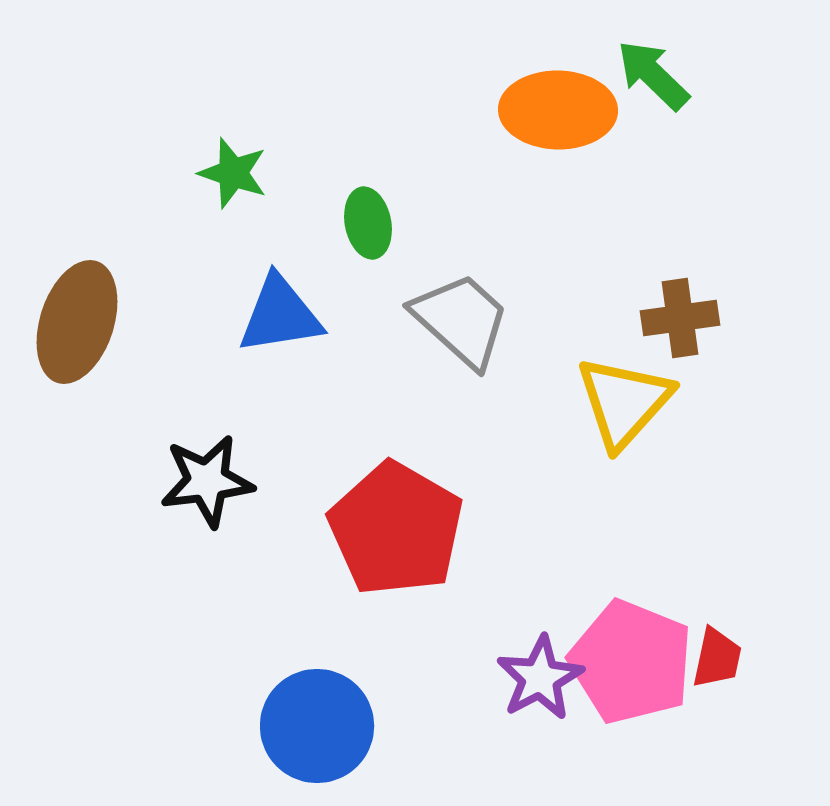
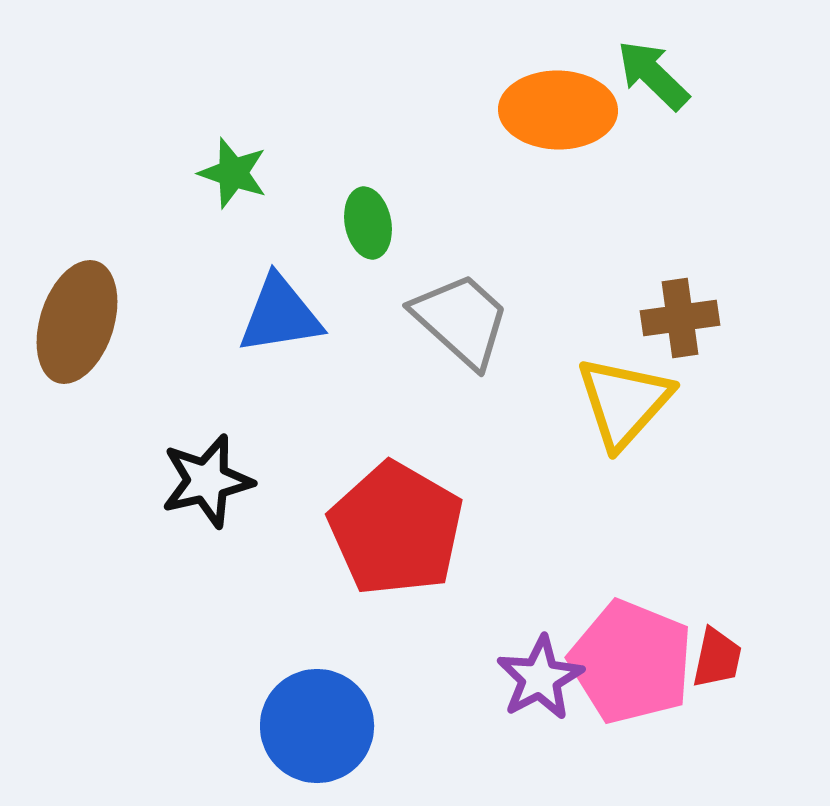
black star: rotated 6 degrees counterclockwise
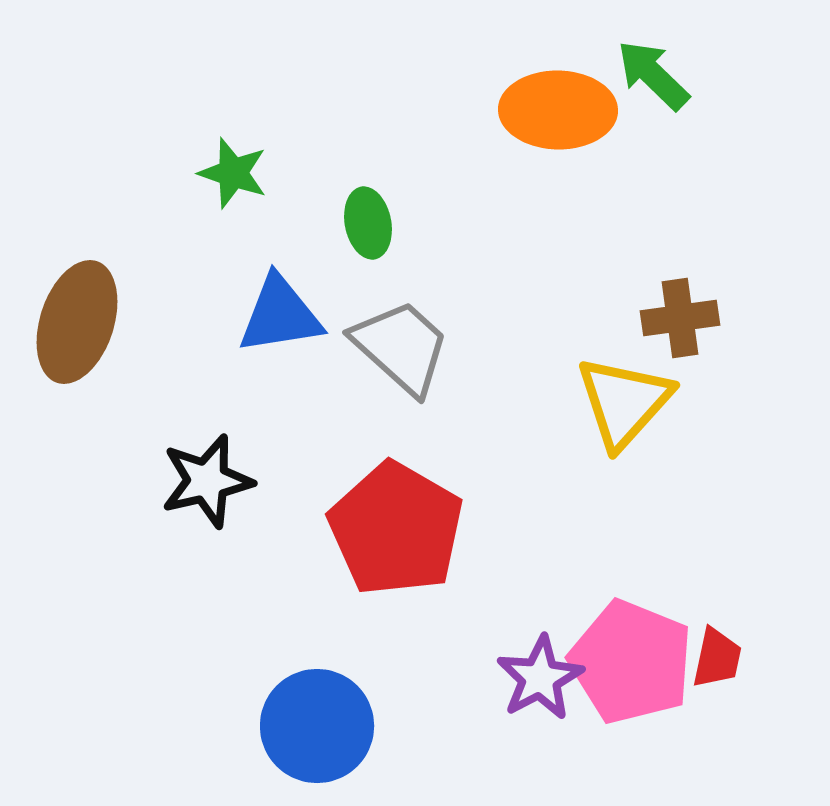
gray trapezoid: moved 60 px left, 27 px down
